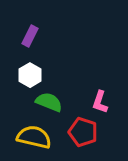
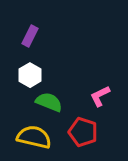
pink L-shape: moved 6 px up; rotated 45 degrees clockwise
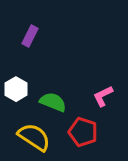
white hexagon: moved 14 px left, 14 px down
pink L-shape: moved 3 px right
green semicircle: moved 4 px right
yellow semicircle: rotated 20 degrees clockwise
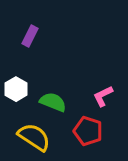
red pentagon: moved 5 px right, 1 px up
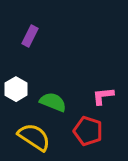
pink L-shape: rotated 20 degrees clockwise
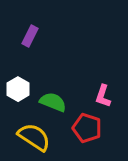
white hexagon: moved 2 px right
pink L-shape: rotated 65 degrees counterclockwise
red pentagon: moved 1 px left, 3 px up
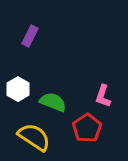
red pentagon: rotated 20 degrees clockwise
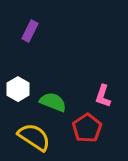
purple rectangle: moved 5 px up
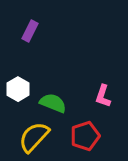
green semicircle: moved 1 px down
red pentagon: moved 2 px left, 8 px down; rotated 16 degrees clockwise
yellow semicircle: rotated 80 degrees counterclockwise
